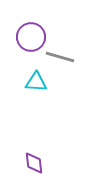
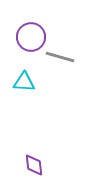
cyan triangle: moved 12 px left
purple diamond: moved 2 px down
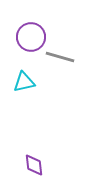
cyan triangle: rotated 15 degrees counterclockwise
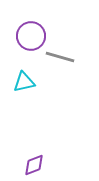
purple circle: moved 1 px up
purple diamond: rotated 75 degrees clockwise
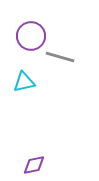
purple diamond: rotated 10 degrees clockwise
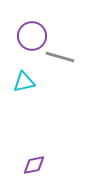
purple circle: moved 1 px right
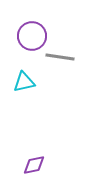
gray line: rotated 8 degrees counterclockwise
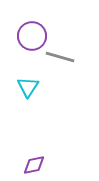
gray line: rotated 8 degrees clockwise
cyan triangle: moved 4 px right, 5 px down; rotated 45 degrees counterclockwise
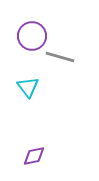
cyan triangle: rotated 10 degrees counterclockwise
purple diamond: moved 9 px up
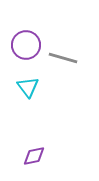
purple circle: moved 6 px left, 9 px down
gray line: moved 3 px right, 1 px down
